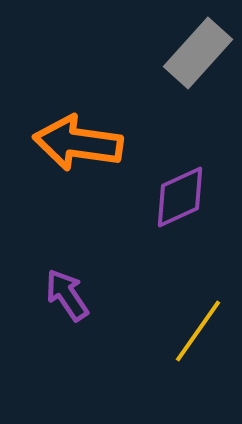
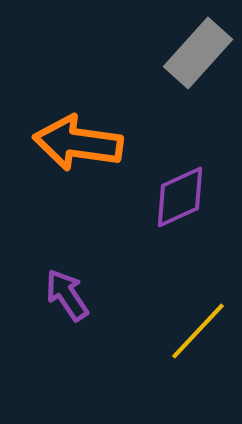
yellow line: rotated 8 degrees clockwise
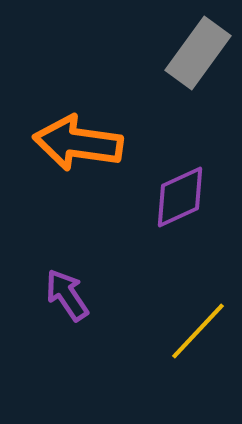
gray rectangle: rotated 6 degrees counterclockwise
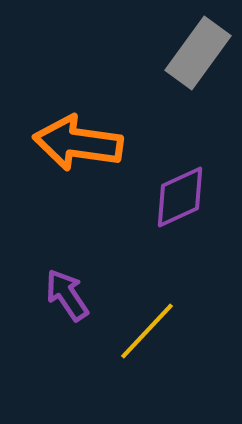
yellow line: moved 51 px left
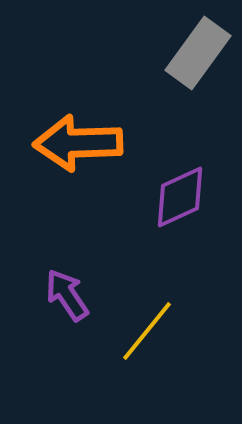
orange arrow: rotated 10 degrees counterclockwise
yellow line: rotated 4 degrees counterclockwise
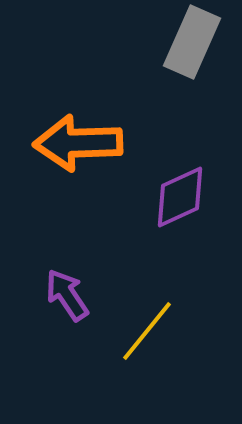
gray rectangle: moved 6 px left, 11 px up; rotated 12 degrees counterclockwise
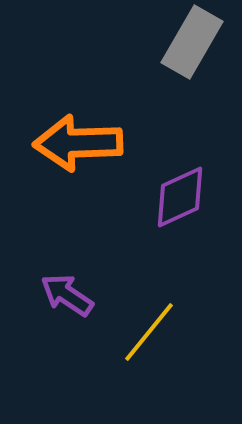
gray rectangle: rotated 6 degrees clockwise
purple arrow: rotated 22 degrees counterclockwise
yellow line: moved 2 px right, 1 px down
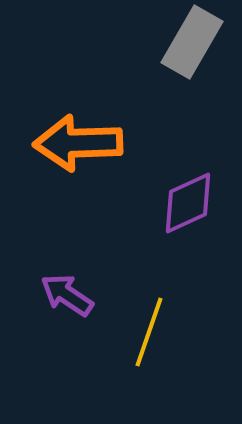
purple diamond: moved 8 px right, 6 px down
yellow line: rotated 20 degrees counterclockwise
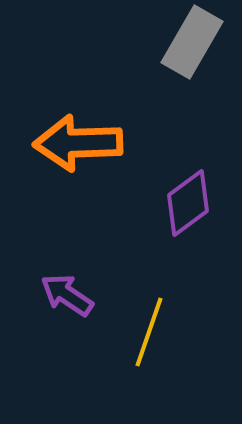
purple diamond: rotated 12 degrees counterclockwise
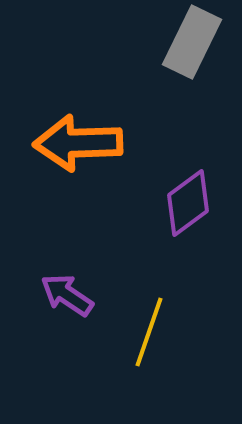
gray rectangle: rotated 4 degrees counterclockwise
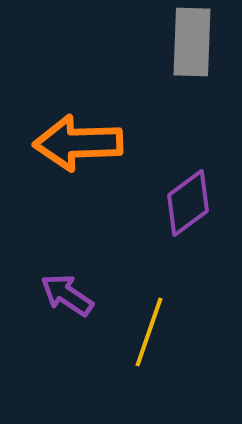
gray rectangle: rotated 24 degrees counterclockwise
